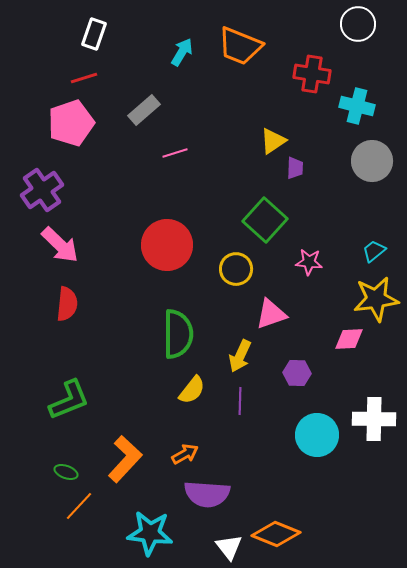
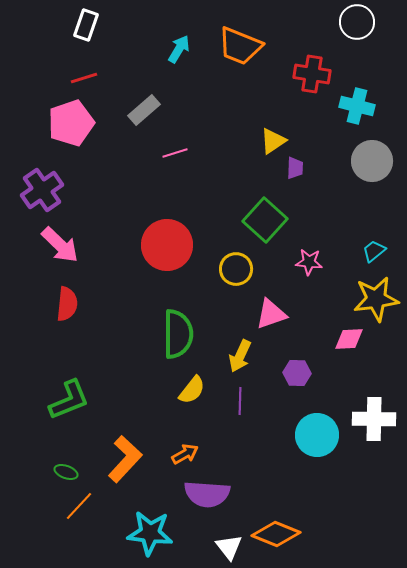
white circle: moved 1 px left, 2 px up
white rectangle: moved 8 px left, 9 px up
cyan arrow: moved 3 px left, 3 px up
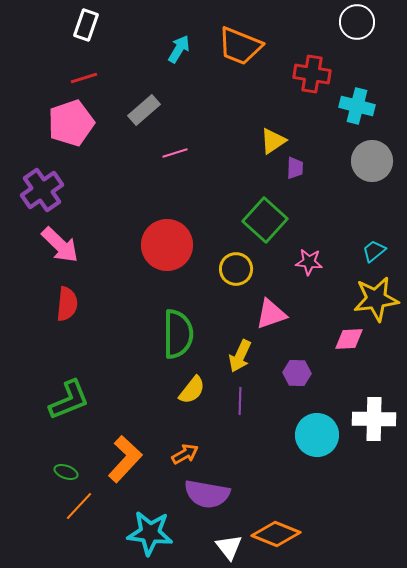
purple semicircle: rotated 6 degrees clockwise
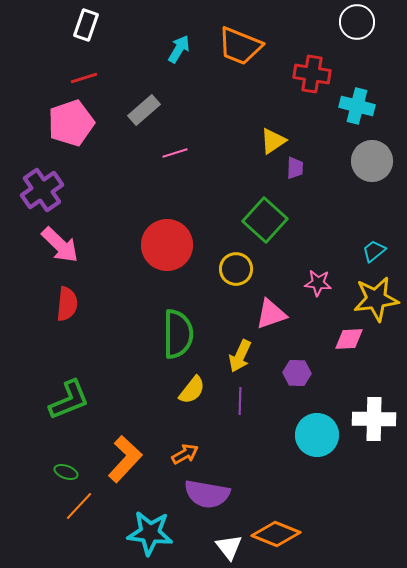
pink star: moved 9 px right, 21 px down
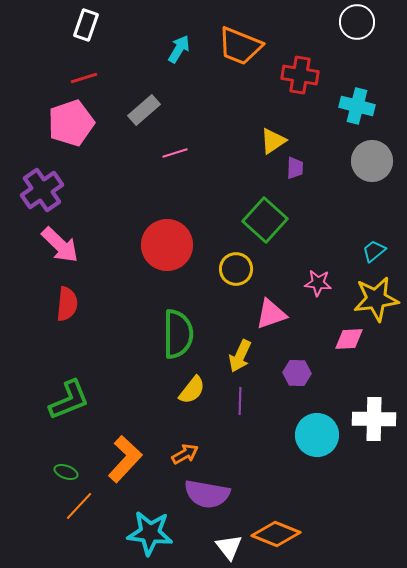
red cross: moved 12 px left, 1 px down
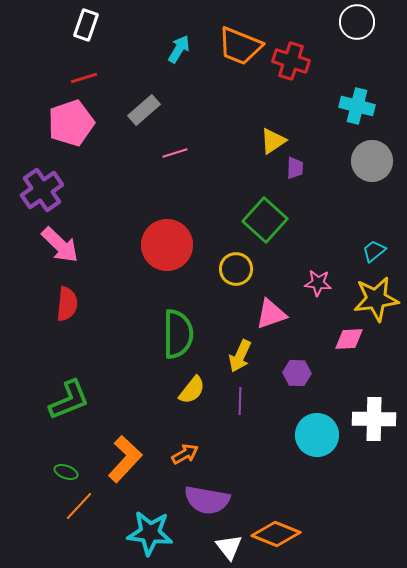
red cross: moved 9 px left, 14 px up; rotated 9 degrees clockwise
purple semicircle: moved 6 px down
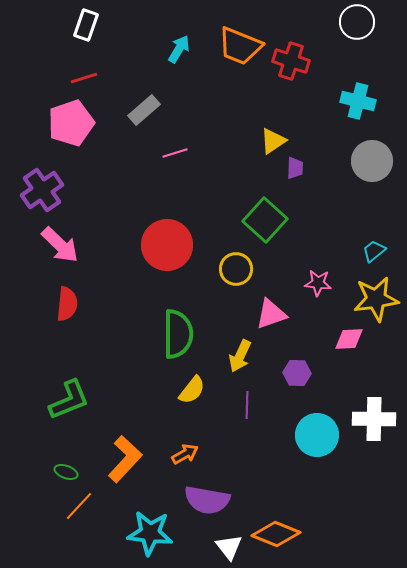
cyan cross: moved 1 px right, 5 px up
purple line: moved 7 px right, 4 px down
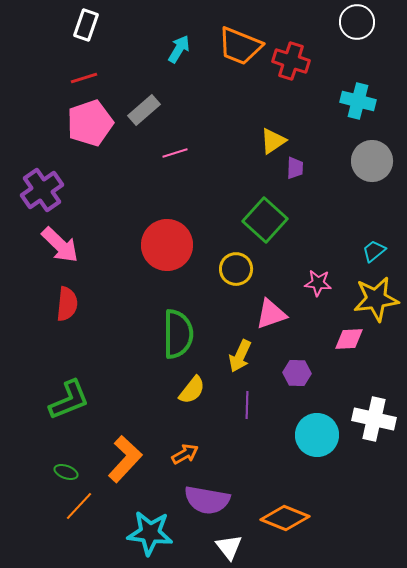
pink pentagon: moved 19 px right
white cross: rotated 12 degrees clockwise
orange diamond: moved 9 px right, 16 px up
